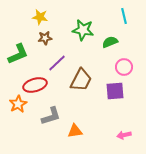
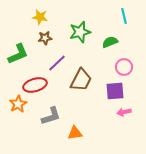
green star: moved 3 px left, 2 px down; rotated 25 degrees counterclockwise
orange triangle: moved 2 px down
pink arrow: moved 23 px up
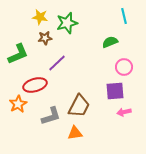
green star: moved 13 px left, 9 px up
brown trapezoid: moved 2 px left, 26 px down
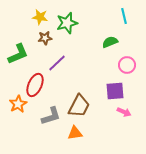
pink circle: moved 3 px right, 2 px up
red ellipse: rotated 50 degrees counterclockwise
pink arrow: rotated 144 degrees counterclockwise
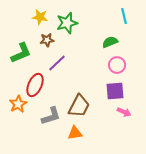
brown star: moved 2 px right, 2 px down
green L-shape: moved 3 px right, 1 px up
pink circle: moved 10 px left
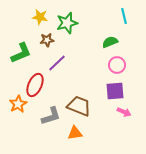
brown trapezoid: rotated 95 degrees counterclockwise
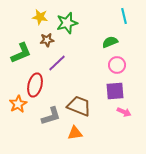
red ellipse: rotated 10 degrees counterclockwise
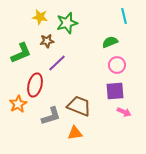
brown star: moved 1 px down
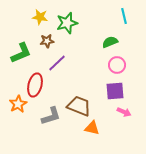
orange triangle: moved 17 px right, 5 px up; rotated 21 degrees clockwise
